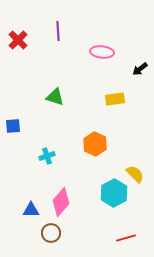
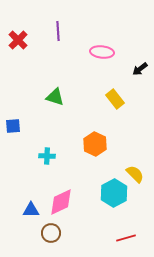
yellow rectangle: rotated 60 degrees clockwise
cyan cross: rotated 21 degrees clockwise
pink diamond: rotated 24 degrees clockwise
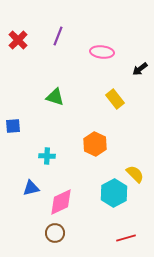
purple line: moved 5 px down; rotated 24 degrees clockwise
blue triangle: moved 22 px up; rotated 12 degrees counterclockwise
brown circle: moved 4 px right
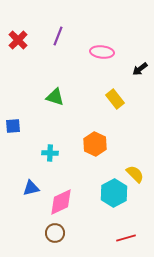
cyan cross: moved 3 px right, 3 px up
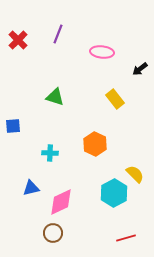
purple line: moved 2 px up
brown circle: moved 2 px left
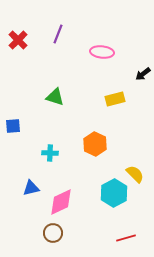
black arrow: moved 3 px right, 5 px down
yellow rectangle: rotated 66 degrees counterclockwise
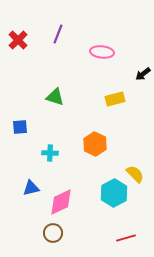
blue square: moved 7 px right, 1 px down
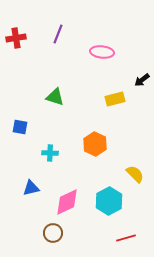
red cross: moved 2 px left, 2 px up; rotated 36 degrees clockwise
black arrow: moved 1 px left, 6 px down
blue square: rotated 14 degrees clockwise
cyan hexagon: moved 5 px left, 8 px down
pink diamond: moved 6 px right
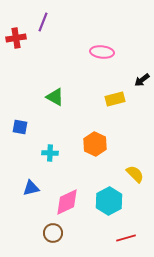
purple line: moved 15 px left, 12 px up
green triangle: rotated 12 degrees clockwise
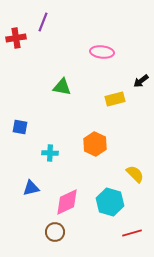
black arrow: moved 1 px left, 1 px down
green triangle: moved 7 px right, 10 px up; rotated 18 degrees counterclockwise
cyan hexagon: moved 1 px right, 1 px down; rotated 16 degrees counterclockwise
brown circle: moved 2 px right, 1 px up
red line: moved 6 px right, 5 px up
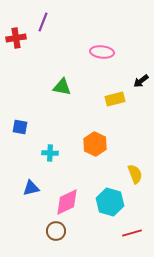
yellow semicircle: rotated 24 degrees clockwise
brown circle: moved 1 px right, 1 px up
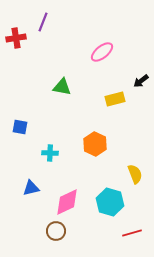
pink ellipse: rotated 45 degrees counterclockwise
